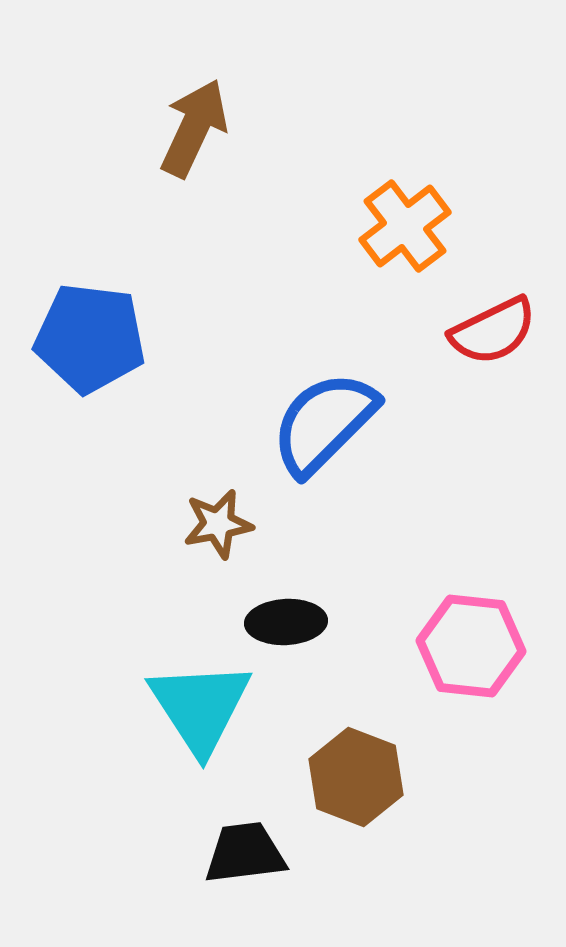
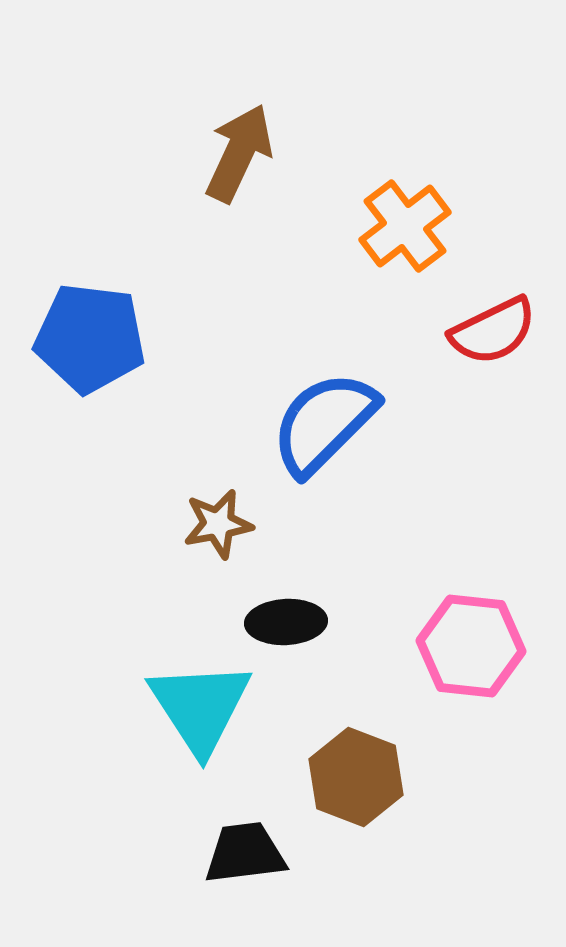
brown arrow: moved 45 px right, 25 px down
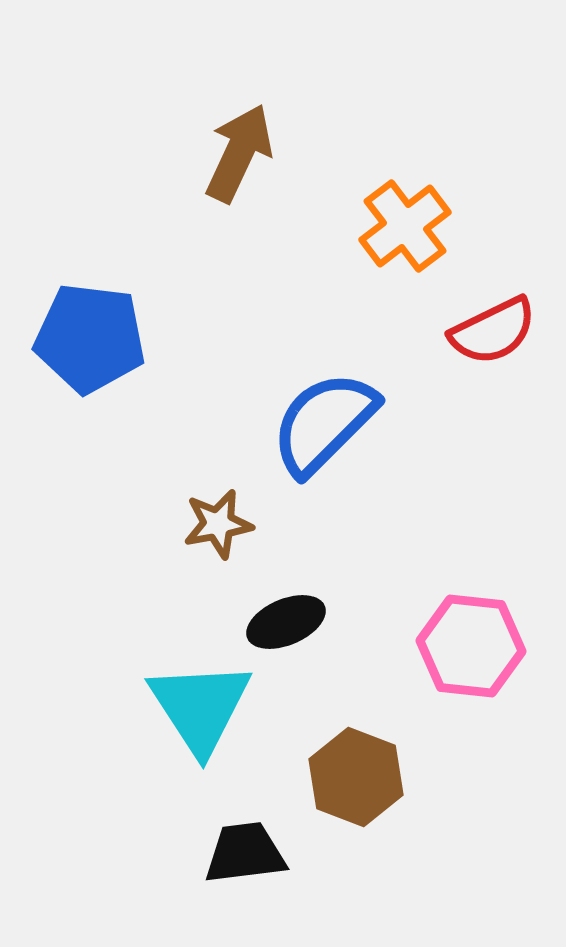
black ellipse: rotated 20 degrees counterclockwise
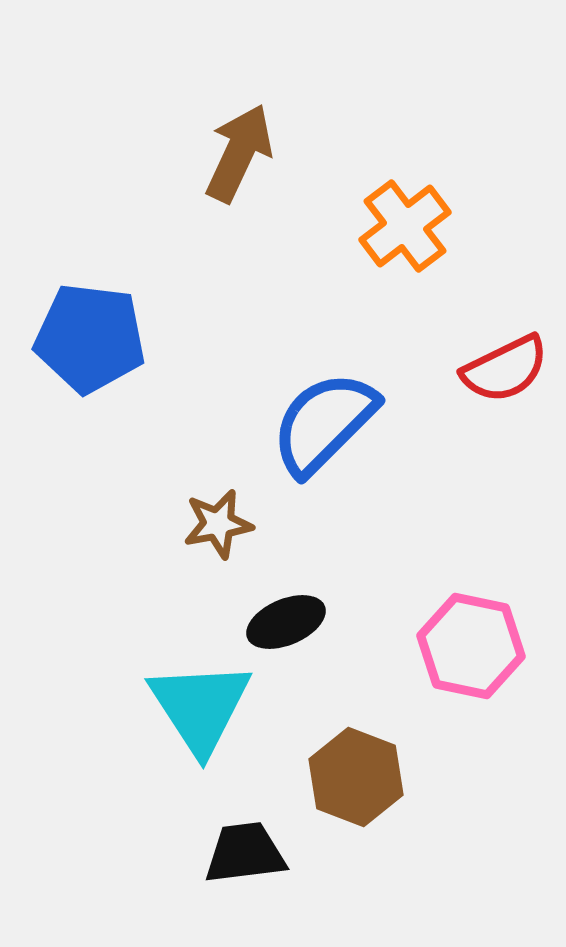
red semicircle: moved 12 px right, 38 px down
pink hexagon: rotated 6 degrees clockwise
